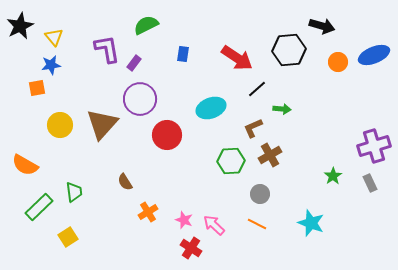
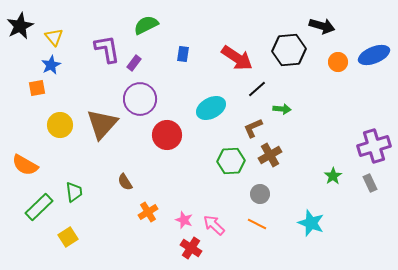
blue star: rotated 18 degrees counterclockwise
cyan ellipse: rotated 8 degrees counterclockwise
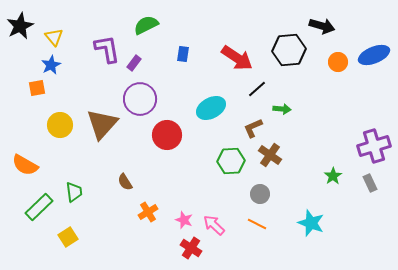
brown cross: rotated 25 degrees counterclockwise
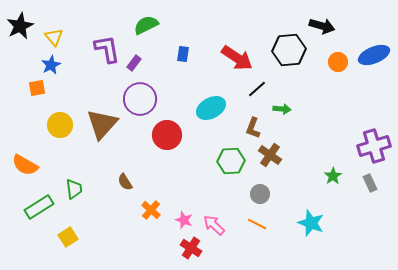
brown L-shape: rotated 45 degrees counterclockwise
green trapezoid: moved 3 px up
green rectangle: rotated 12 degrees clockwise
orange cross: moved 3 px right, 2 px up; rotated 18 degrees counterclockwise
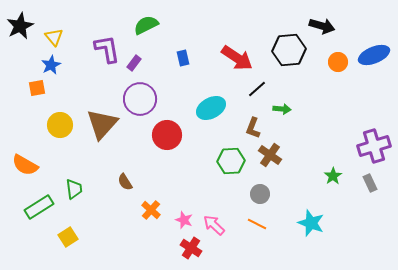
blue rectangle: moved 4 px down; rotated 21 degrees counterclockwise
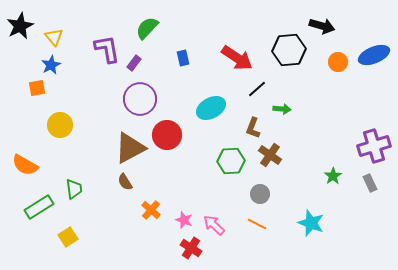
green semicircle: moved 1 px right, 3 px down; rotated 20 degrees counterclockwise
brown triangle: moved 28 px right, 24 px down; rotated 20 degrees clockwise
